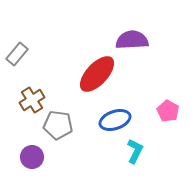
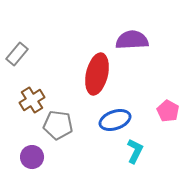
red ellipse: rotated 30 degrees counterclockwise
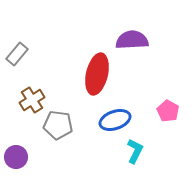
purple circle: moved 16 px left
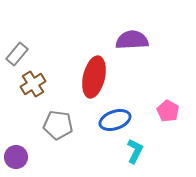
red ellipse: moved 3 px left, 3 px down
brown cross: moved 1 px right, 16 px up
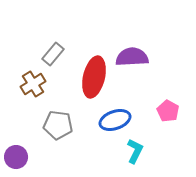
purple semicircle: moved 17 px down
gray rectangle: moved 36 px right
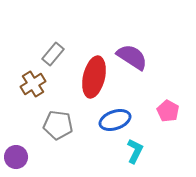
purple semicircle: rotated 36 degrees clockwise
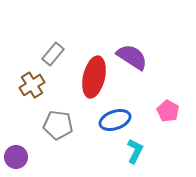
brown cross: moved 1 px left, 1 px down
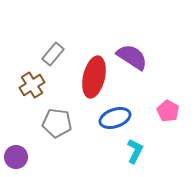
blue ellipse: moved 2 px up
gray pentagon: moved 1 px left, 2 px up
